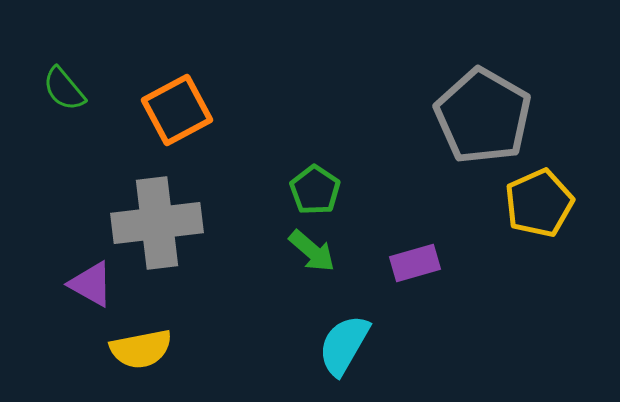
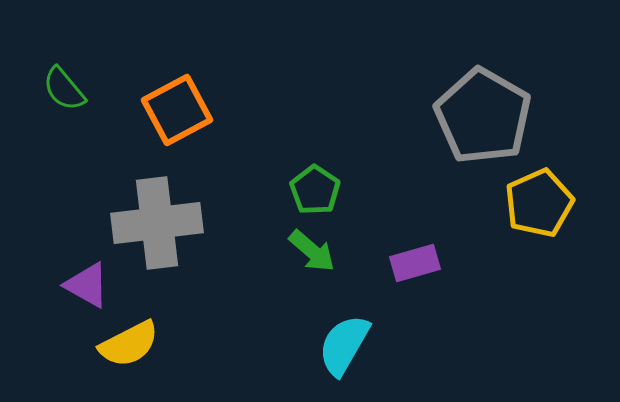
purple triangle: moved 4 px left, 1 px down
yellow semicircle: moved 12 px left, 5 px up; rotated 16 degrees counterclockwise
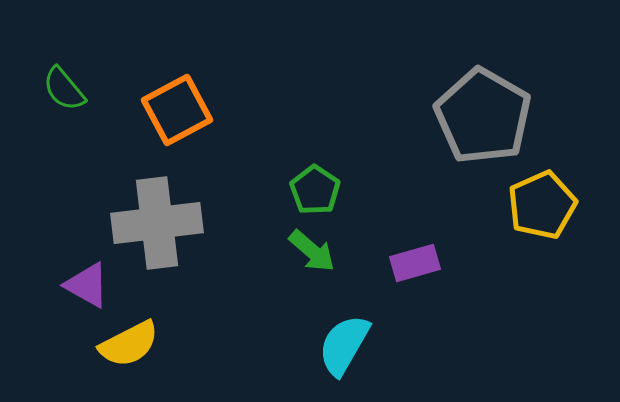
yellow pentagon: moved 3 px right, 2 px down
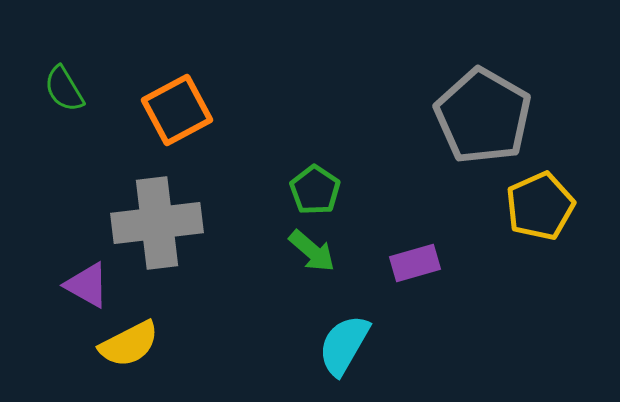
green semicircle: rotated 9 degrees clockwise
yellow pentagon: moved 2 px left, 1 px down
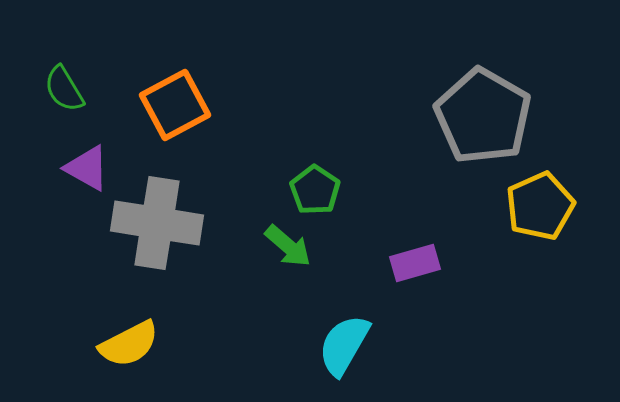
orange square: moved 2 px left, 5 px up
gray cross: rotated 16 degrees clockwise
green arrow: moved 24 px left, 5 px up
purple triangle: moved 117 px up
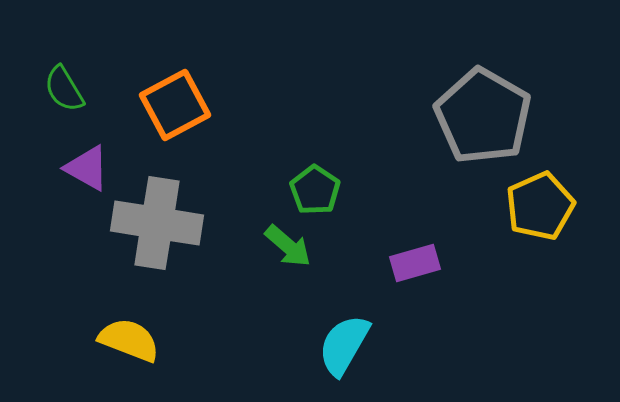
yellow semicircle: moved 4 px up; rotated 132 degrees counterclockwise
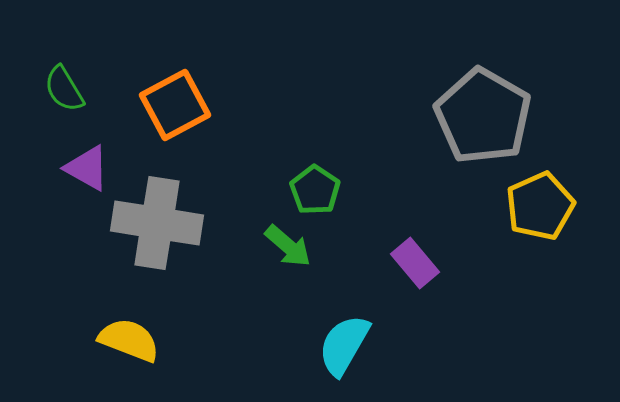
purple rectangle: rotated 66 degrees clockwise
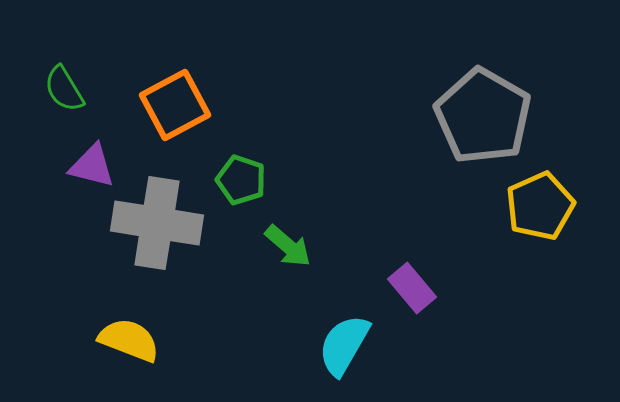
purple triangle: moved 5 px right, 2 px up; rotated 15 degrees counterclockwise
green pentagon: moved 74 px left, 10 px up; rotated 15 degrees counterclockwise
purple rectangle: moved 3 px left, 25 px down
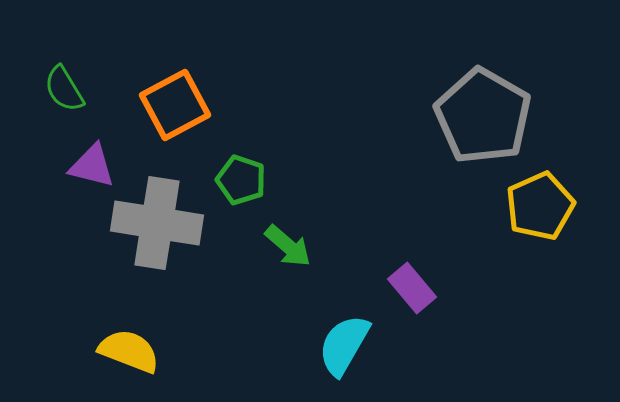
yellow semicircle: moved 11 px down
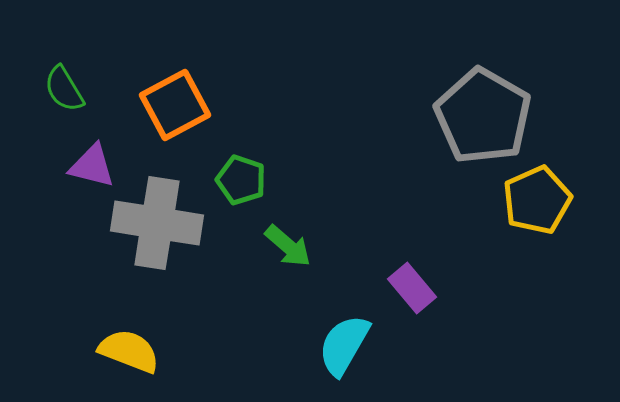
yellow pentagon: moved 3 px left, 6 px up
